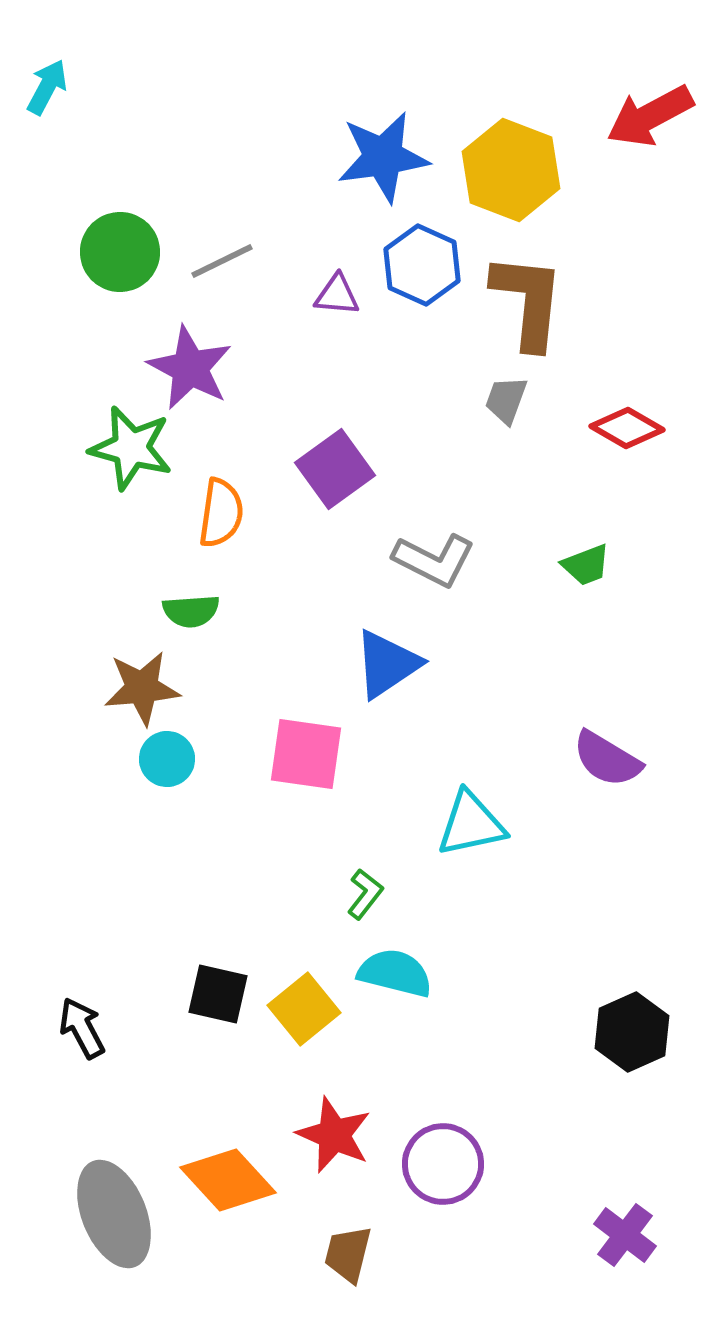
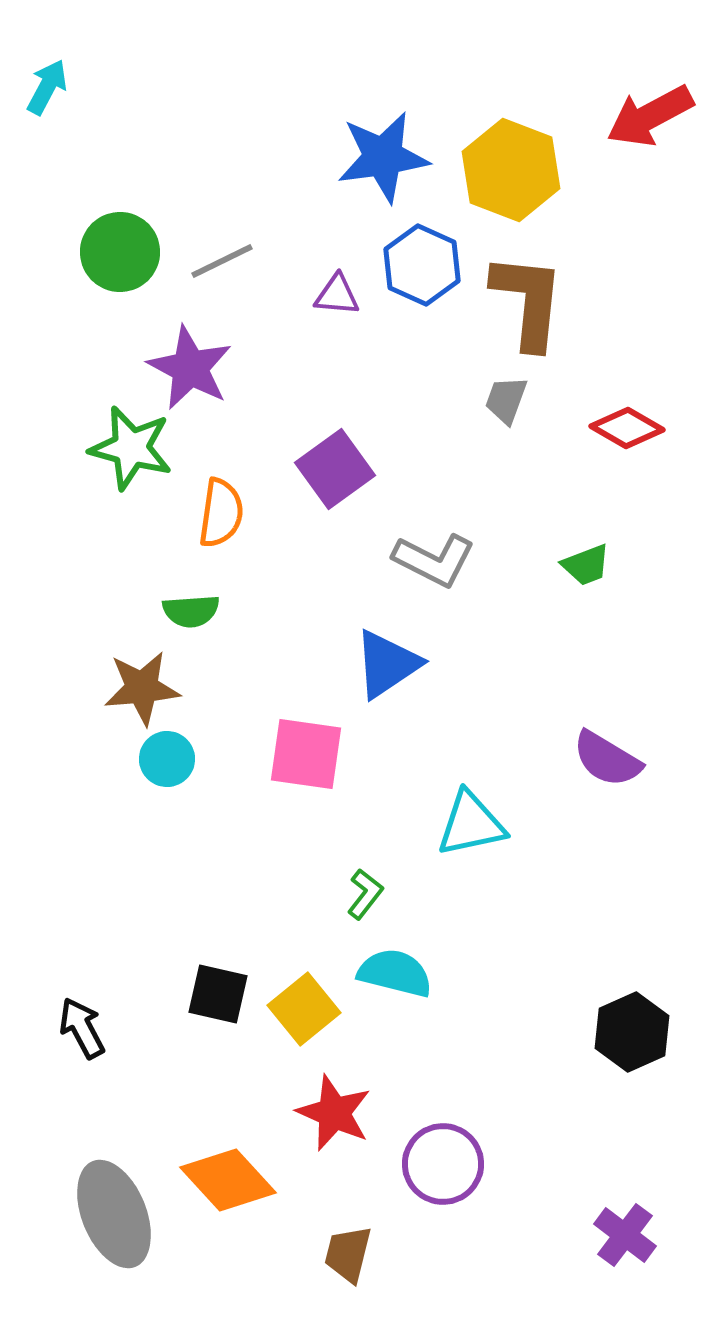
red star: moved 22 px up
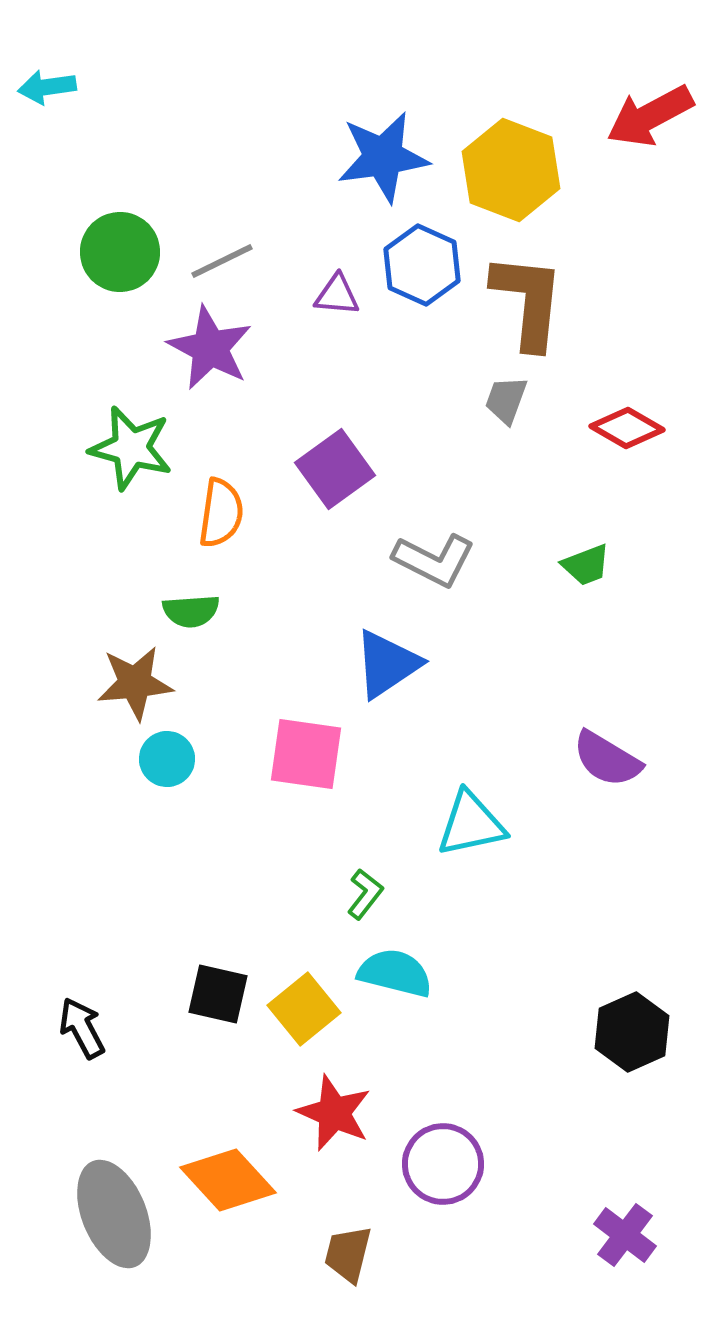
cyan arrow: rotated 126 degrees counterclockwise
purple star: moved 20 px right, 20 px up
brown star: moved 7 px left, 5 px up
